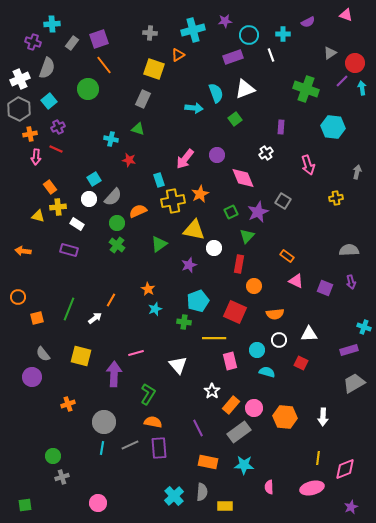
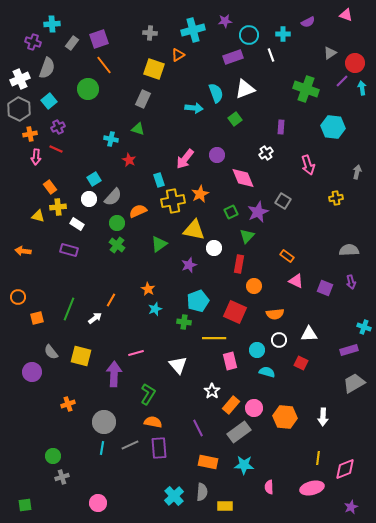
red star at (129, 160): rotated 16 degrees clockwise
gray semicircle at (43, 354): moved 8 px right, 2 px up
purple circle at (32, 377): moved 5 px up
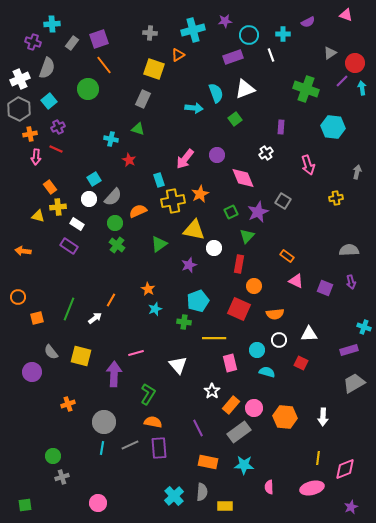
green circle at (117, 223): moved 2 px left
purple rectangle at (69, 250): moved 4 px up; rotated 18 degrees clockwise
red square at (235, 312): moved 4 px right, 3 px up
pink rectangle at (230, 361): moved 2 px down
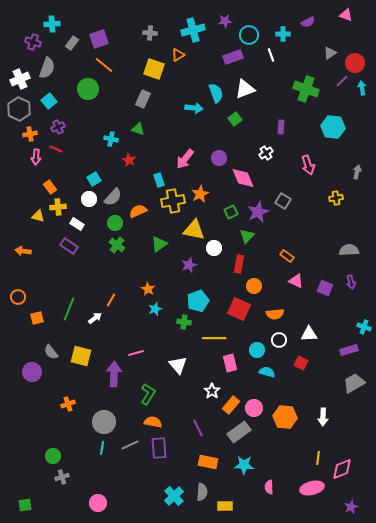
orange line at (104, 65): rotated 12 degrees counterclockwise
purple circle at (217, 155): moved 2 px right, 3 px down
pink diamond at (345, 469): moved 3 px left
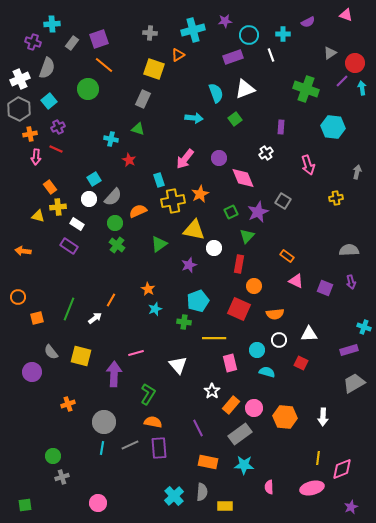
cyan arrow at (194, 108): moved 10 px down
gray rectangle at (239, 432): moved 1 px right, 2 px down
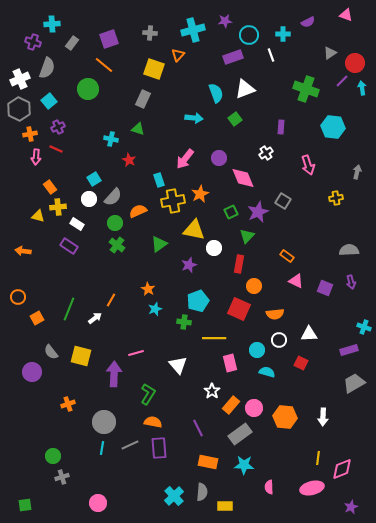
purple square at (99, 39): moved 10 px right
orange triangle at (178, 55): rotated 16 degrees counterclockwise
orange square at (37, 318): rotated 16 degrees counterclockwise
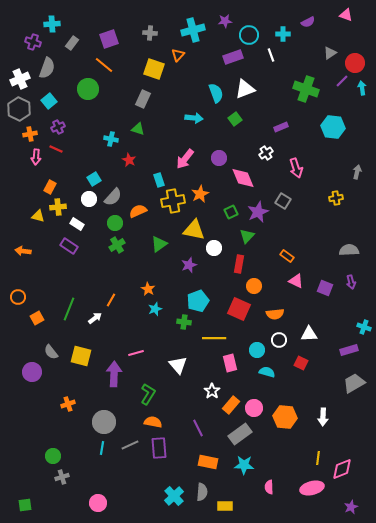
purple rectangle at (281, 127): rotated 64 degrees clockwise
pink arrow at (308, 165): moved 12 px left, 3 px down
orange rectangle at (50, 187): rotated 64 degrees clockwise
green cross at (117, 245): rotated 21 degrees clockwise
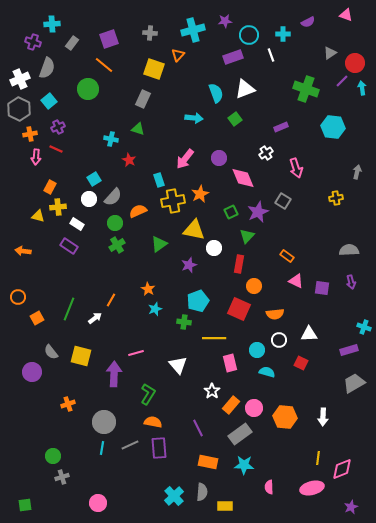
purple square at (325, 288): moved 3 px left; rotated 14 degrees counterclockwise
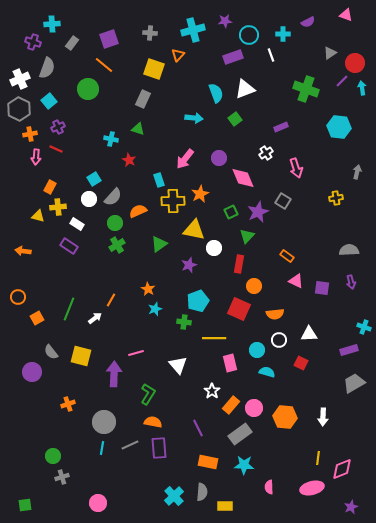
cyan hexagon at (333, 127): moved 6 px right
yellow cross at (173, 201): rotated 10 degrees clockwise
